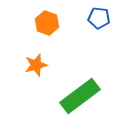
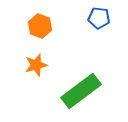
orange hexagon: moved 7 px left, 3 px down
green rectangle: moved 1 px right, 5 px up
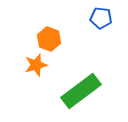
blue pentagon: moved 2 px right
orange hexagon: moved 9 px right, 13 px down
